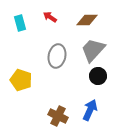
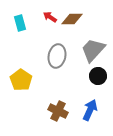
brown diamond: moved 15 px left, 1 px up
yellow pentagon: rotated 15 degrees clockwise
brown cross: moved 5 px up
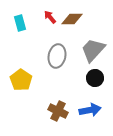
red arrow: rotated 16 degrees clockwise
black circle: moved 3 px left, 2 px down
blue arrow: rotated 55 degrees clockwise
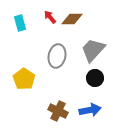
yellow pentagon: moved 3 px right, 1 px up
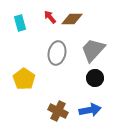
gray ellipse: moved 3 px up
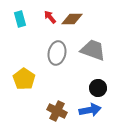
cyan rectangle: moved 4 px up
gray trapezoid: rotated 68 degrees clockwise
black circle: moved 3 px right, 10 px down
brown cross: moved 1 px left
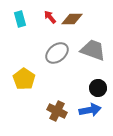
gray ellipse: rotated 40 degrees clockwise
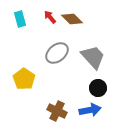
brown diamond: rotated 45 degrees clockwise
gray trapezoid: moved 7 px down; rotated 28 degrees clockwise
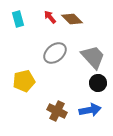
cyan rectangle: moved 2 px left
gray ellipse: moved 2 px left
yellow pentagon: moved 2 px down; rotated 25 degrees clockwise
black circle: moved 5 px up
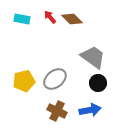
cyan rectangle: moved 4 px right; rotated 63 degrees counterclockwise
gray ellipse: moved 26 px down
gray trapezoid: rotated 12 degrees counterclockwise
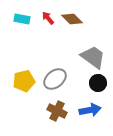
red arrow: moved 2 px left, 1 px down
